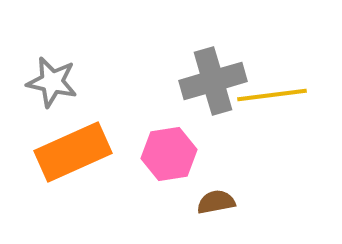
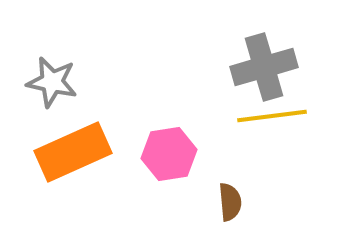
gray cross: moved 51 px right, 14 px up
yellow line: moved 21 px down
brown semicircle: moved 14 px right; rotated 96 degrees clockwise
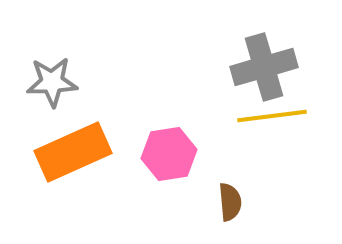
gray star: rotated 15 degrees counterclockwise
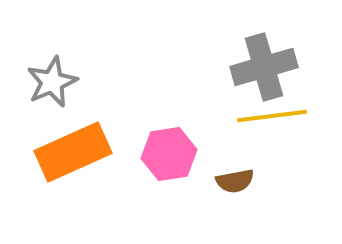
gray star: rotated 21 degrees counterclockwise
brown semicircle: moved 5 px right, 21 px up; rotated 84 degrees clockwise
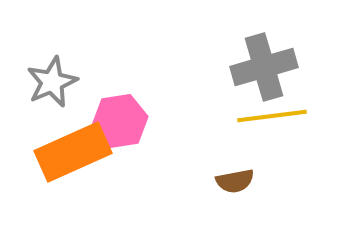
pink hexagon: moved 49 px left, 33 px up
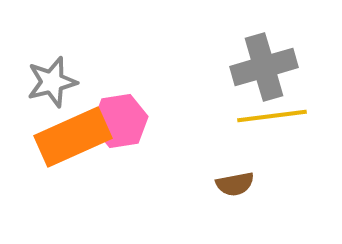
gray star: rotated 9 degrees clockwise
orange rectangle: moved 15 px up
brown semicircle: moved 3 px down
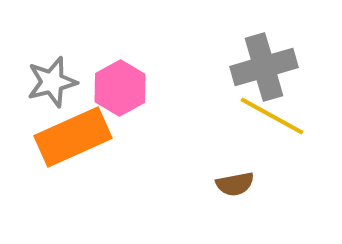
yellow line: rotated 36 degrees clockwise
pink hexagon: moved 33 px up; rotated 20 degrees counterclockwise
